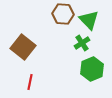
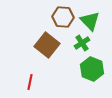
brown hexagon: moved 3 px down
green triangle: moved 1 px right, 1 px down
brown square: moved 24 px right, 2 px up
green hexagon: rotated 15 degrees counterclockwise
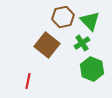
brown hexagon: rotated 15 degrees counterclockwise
red line: moved 2 px left, 1 px up
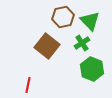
brown square: moved 1 px down
red line: moved 4 px down
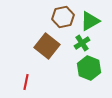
green triangle: rotated 45 degrees clockwise
green hexagon: moved 3 px left, 1 px up
red line: moved 2 px left, 3 px up
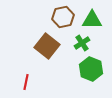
green triangle: moved 2 px right, 1 px up; rotated 30 degrees clockwise
green hexagon: moved 2 px right, 1 px down
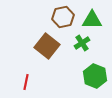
green hexagon: moved 4 px right, 7 px down
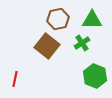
brown hexagon: moved 5 px left, 2 px down
red line: moved 11 px left, 3 px up
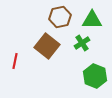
brown hexagon: moved 2 px right, 2 px up
red line: moved 18 px up
